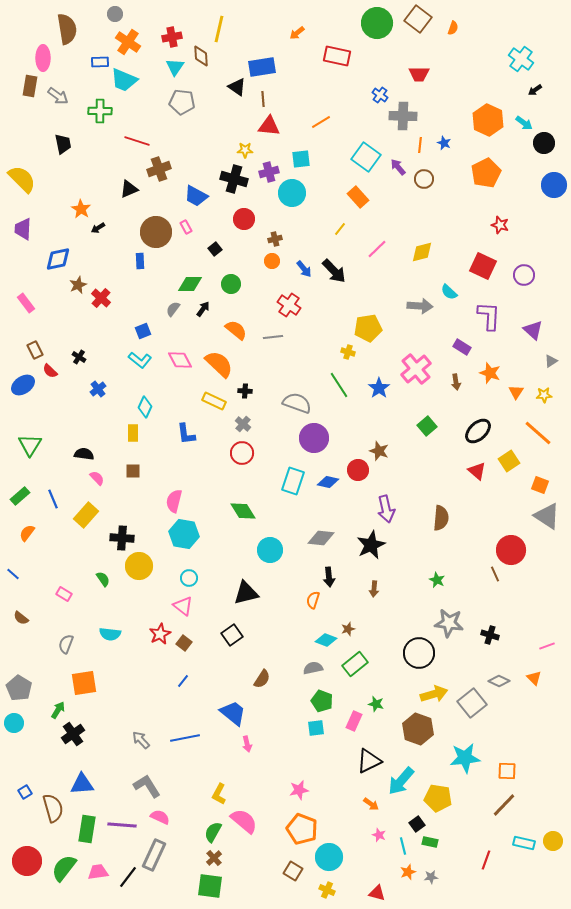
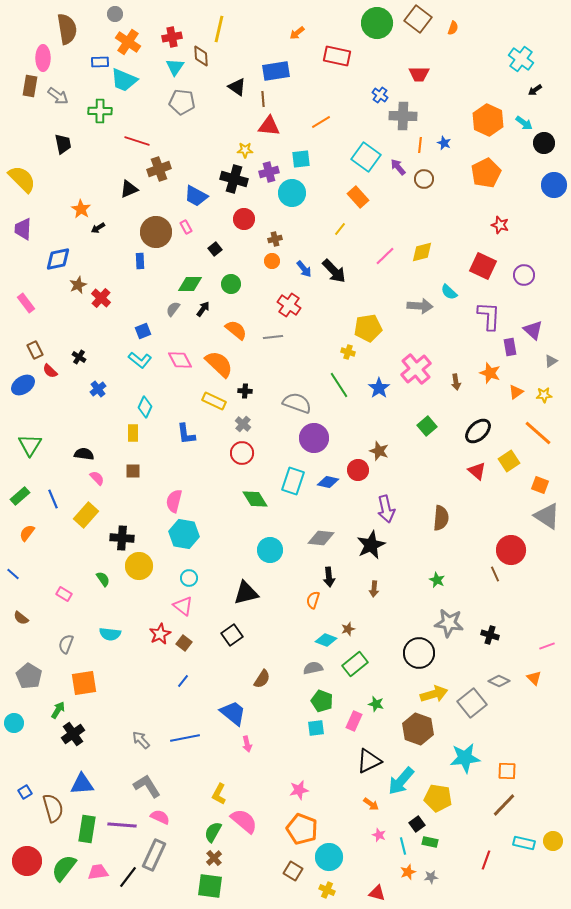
blue rectangle at (262, 67): moved 14 px right, 4 px down
pink line at (377, 249): moved 8 px right, 7 px down
purple rectangle at (462, 347): moved 48 px right; rotated 48 degrees clockwise
orange triangle at (516, 392): rotated 21 degrees clockwise
green diamond at (243, 511): moved 12 px right, 12 px up
gray pentagon at (19, 688): moved 10 px right, 12 px up
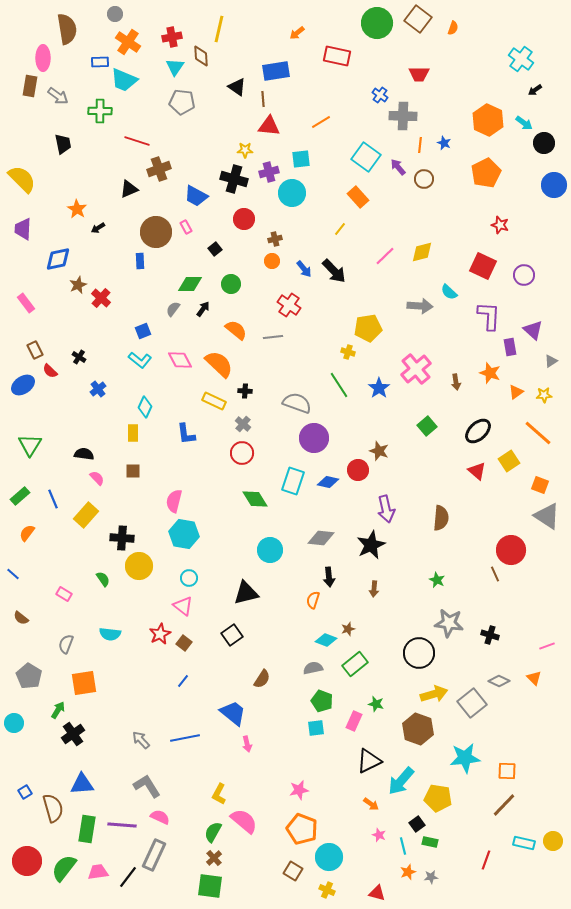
orange star at (81, 209): moved 4 px left
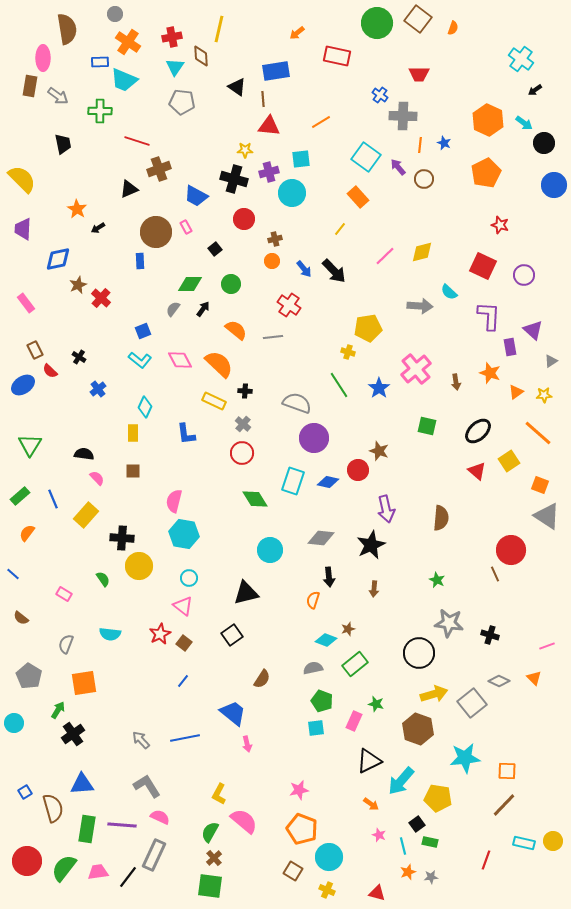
green square at (427, 426): rotated 36 degrees counterclockwise
green semicircle at (213, 832): moved 3 px left
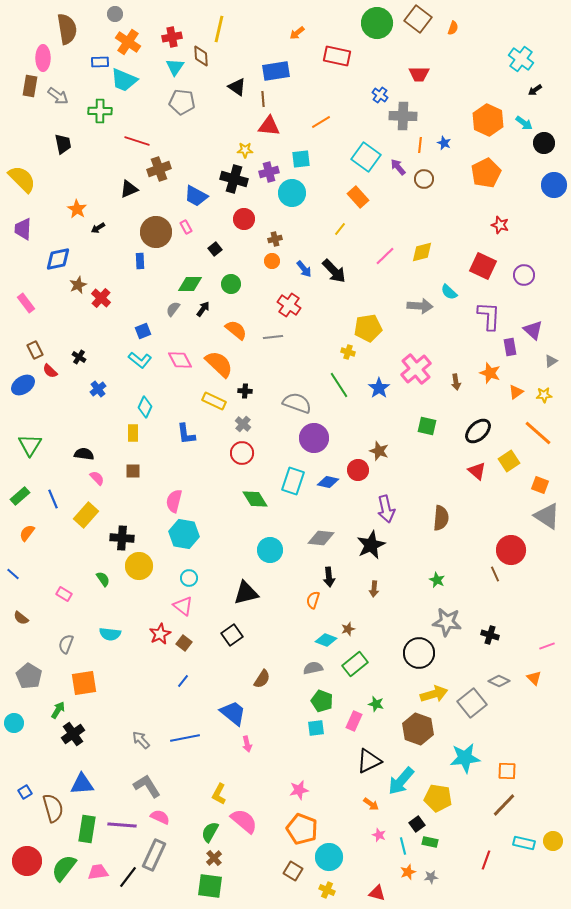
gray star at (449, 623): moved 2 px left, 1 px up
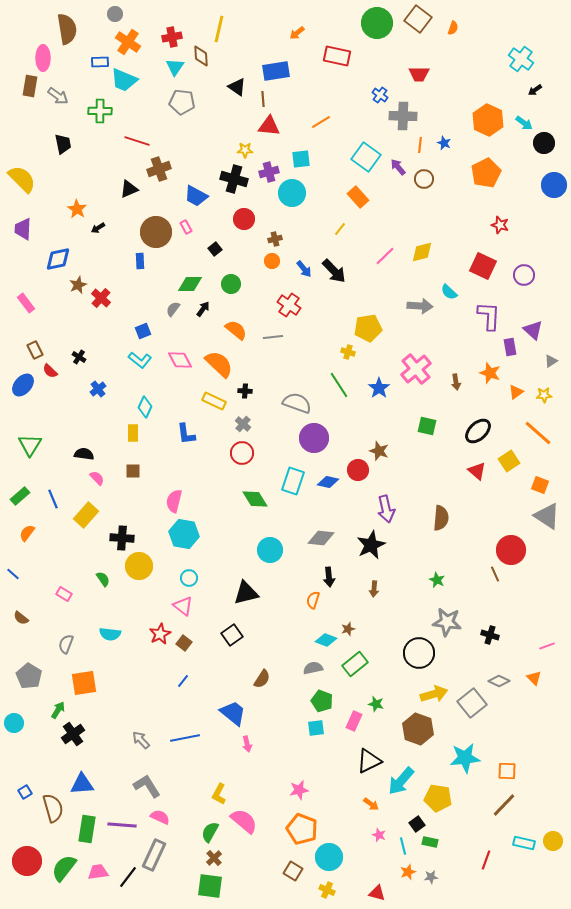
blue ellipse at (23, 385): rotated 15 degrees counterclockwise
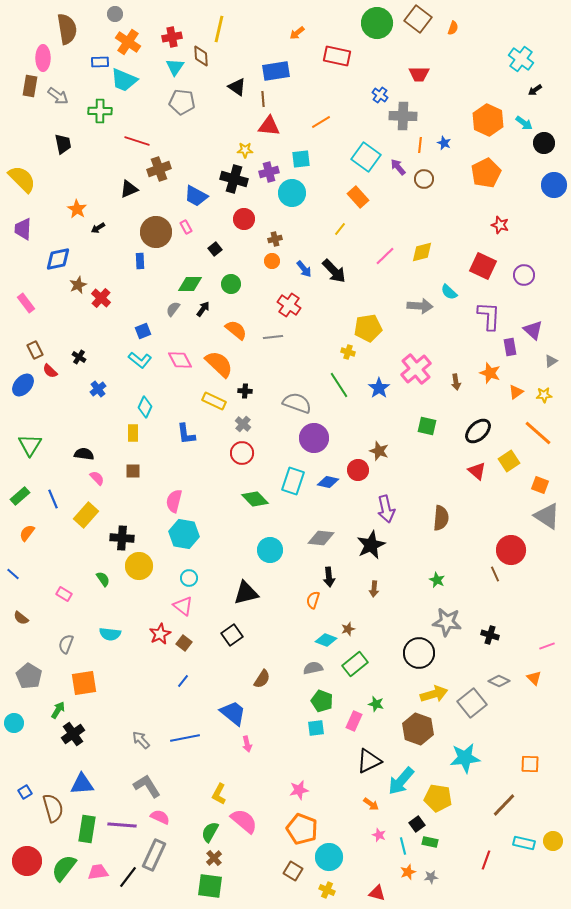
green diamond at (255, 499): rotated 12 degrees counterclockwise
orange square at (507, 771): moved 23 px right, 7 px up
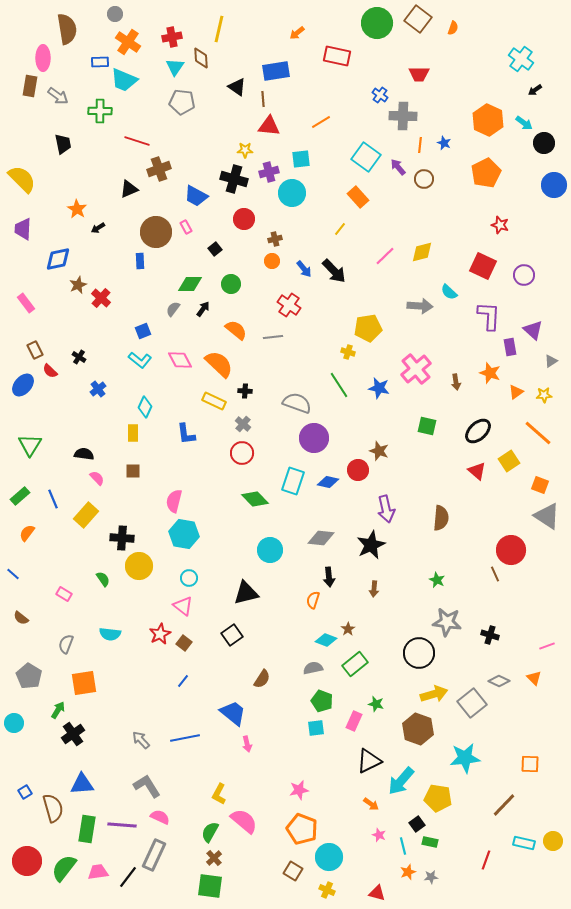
brown diamond at (201, 56): moved 2 px down
blue star at (379, 388): rotated 25 degrees counterclockwise
brown star at (348, 629): rotated 16 degrees counterclockwise
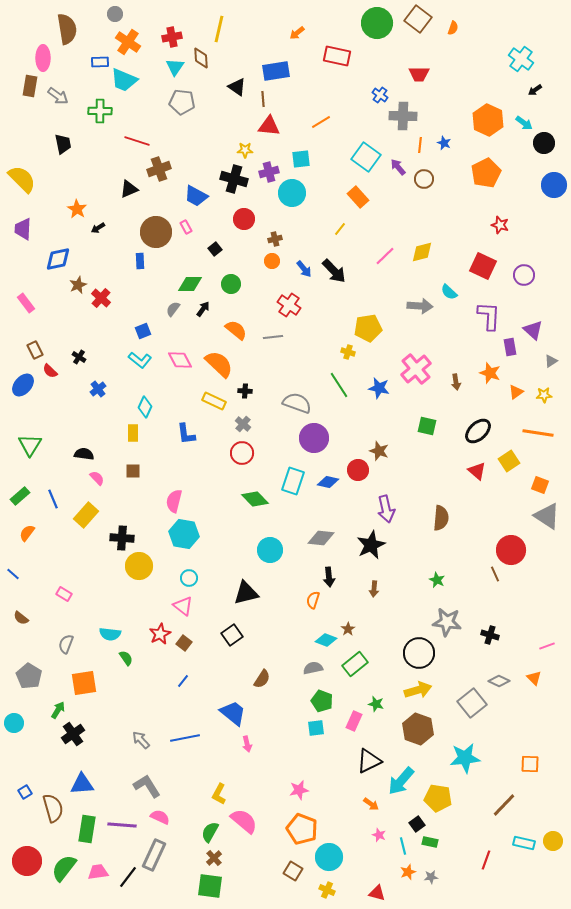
orange line at (538, 433): rotated 32 degrees counterclockwise
green semicircle at (103, 579): moved 23 px right, 79 px down
yellow arrow at (434, 694): moved 16 px left, 4 px up
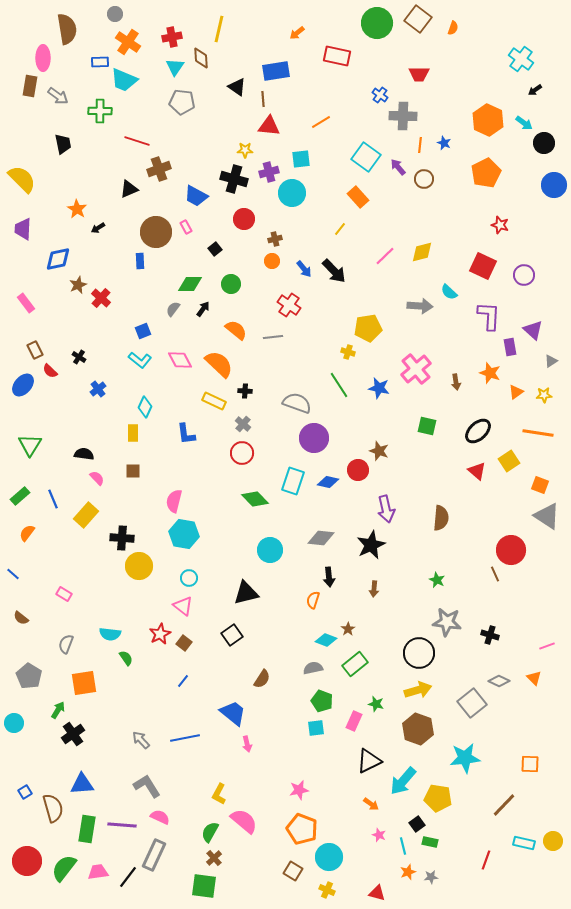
cyan arrow at (401, 781): moved 2 px right
green square at (210, 886): moved 6 px left
